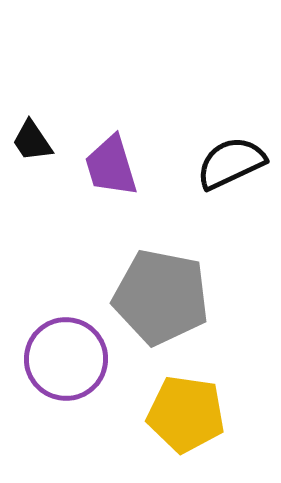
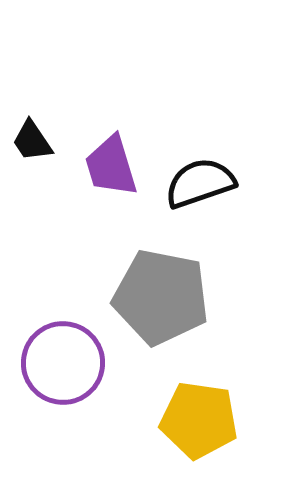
black semicircle: moved 31 px left, 20 px down; rotated 6 degrees clockwise
purple circle: moved 3 px left, 4 px down
yellow pentagon: moved 13 px right, 6 px down
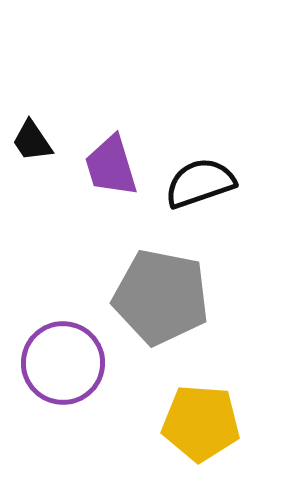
yellow pentagon: moved 2 px right, 3 px down; rotated 4 degrees counterclockwise
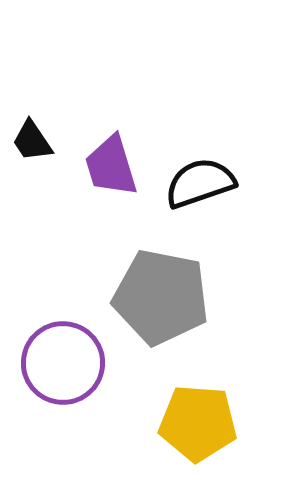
yellow pentagon: moved 3 px left
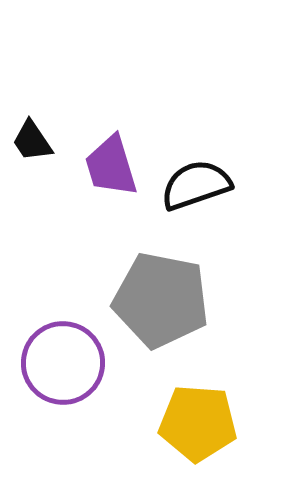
black semicircle: moved 4 px left, 2 px down
gray pentagon: moved 3 px down
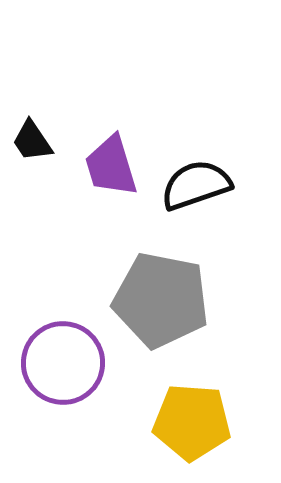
yellow pentagon: moved 6 px left, 1 px up
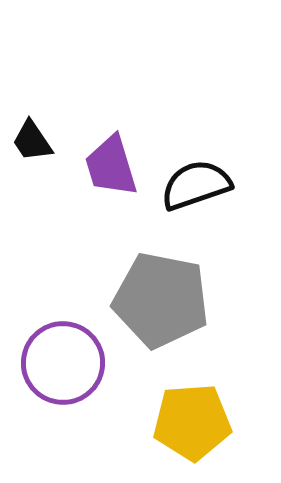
yellow pentagon: rotated 8 degrees counterclockwise
